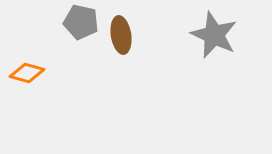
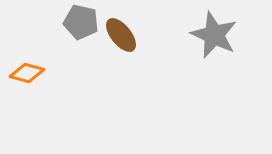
brown ellipse: rotated 30 degrees counterclockwise
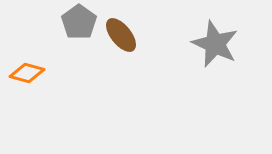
gray pentagon: moved 2 px left; rotated 24 degrees clockwise
gray star: moved 1 px right, 9 px down
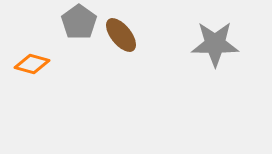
gray star: rotated 24 degrees counterclockwise
orange diamond: moved 5 px right, 9 px up
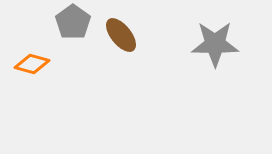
gray pentagon: moved 6 px left
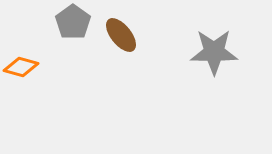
gray star: moved 1 px left, 8 px down
orange diamond: moved 11 px left, 3 px down
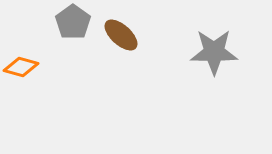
brown ellipse: rotated 9 degrees counterclockwise
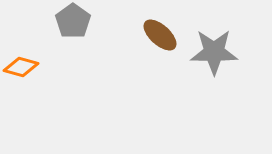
gray pentagon: moved 1 px up
brown ellipse: moved 39 px right
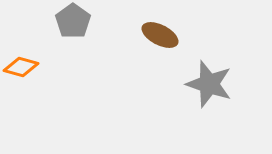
brown ellipse: rotated 15 degrees counterclockwise
gray star: moved 5 px left, 32 px down; rotated 18 degrees clockwise
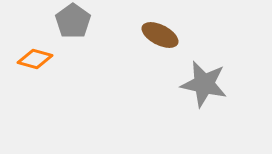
orange diamond: moved 14 px right, 8 px up
gray star: moved 5 px left; rotated 6 degrees counterclockwise
